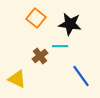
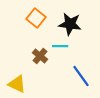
brown cross: rotated 14 degrees counterclockwise
yellow triangle: moved 5 px down
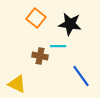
cyan line: moved 2 px left
brown cross: rotated 28 degrees counterclockwise
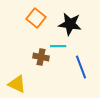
brown cross: moved 1 px right, 1 px down
blue line: moved 9 px up; rotated 15 degrees clockwise
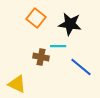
blue line: rotated 30 degrees counterclockwise
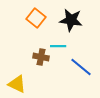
black star: moved 1 px right, 4 px up
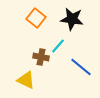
black star: moved 1 px right, 1 px up
cyan line: rotated 49 degrees counterclockwise
yellow triangle: moved 9 px right, 4 px up
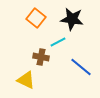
cyan line: moved 4 px up; rotated 21 degrees clockwise
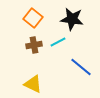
orange square: moved 3 px left
brown cross: moved 7 px left, 12 px up; rotated 21 degrees counterclockwise
yellow triangle: moved 7 px right, 4 px down
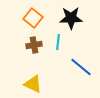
black star: moved 1 px left, 1 px up; rotated 10 degrees counterclockwise
cyan line: rotated 56 degrees counterclockwise
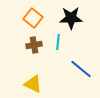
blue line: moved 2 px down
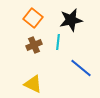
black star: moved 2 px down; rotated 10 degrees counterclockwise
brown cross: rotated 14 degrees counterclockwise
blue line: moved 1 px up
